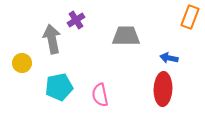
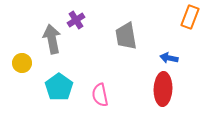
gray trapezoid: rotated 100 degrees counterclockwise
cyan pentagon: rotated 24 degrees counterclockwise
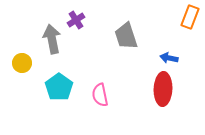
gray trapezoid: rotated 8 degrees counterclockwise
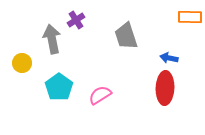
orange rectangle: rotated 70 degrees clockwise
red ellipse: moved 2 px right, 1 px up
pink semicircle: rotated 70 degrees clockwise
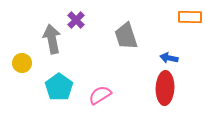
purple cross: rotated 12 degrees counterclockwise
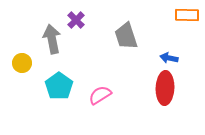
orange rectangle: moved 3 px left, 2 px up
cyan pentagon: moved 1 px up
